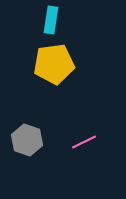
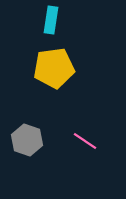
yellow pentagon: moved 4 px down
pink line: moved 1 px right, 1 px up; rotated 60 degrees clockwise
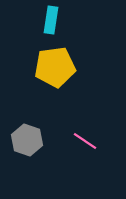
yellow pentagon: moved 1 px right, 1 px up
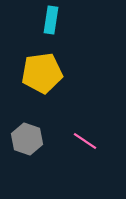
yellow pentagon: moved 13 px left, 6 px down
gray hexagon: moved 1 px up
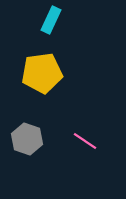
cyan rectangle: rotated 16 degrees clockwise
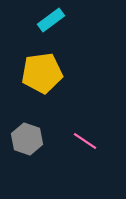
cyan rectangle: rotated 28 degrees clockwise
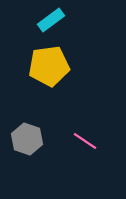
yellow pentagon: moved 7 px right, 7 px up
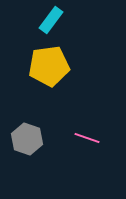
cyan rectangle: rotated 16 degrees counterclockwise
pink line: moved 2 px right, 3 px up; rotated 15 degrees counterclockwise
